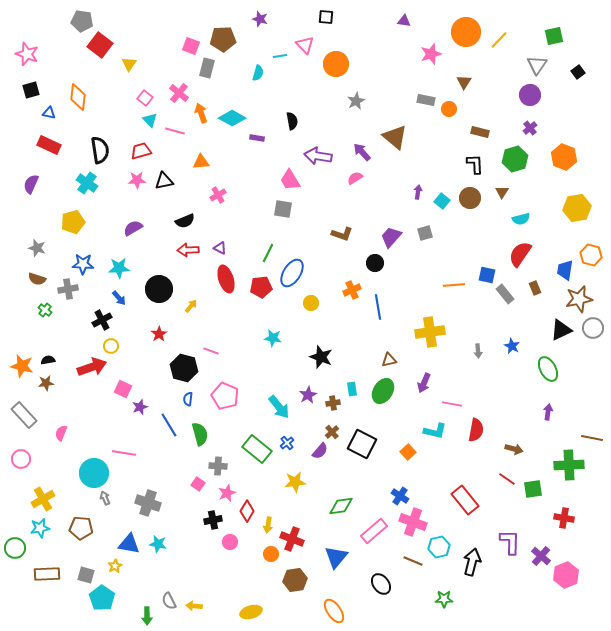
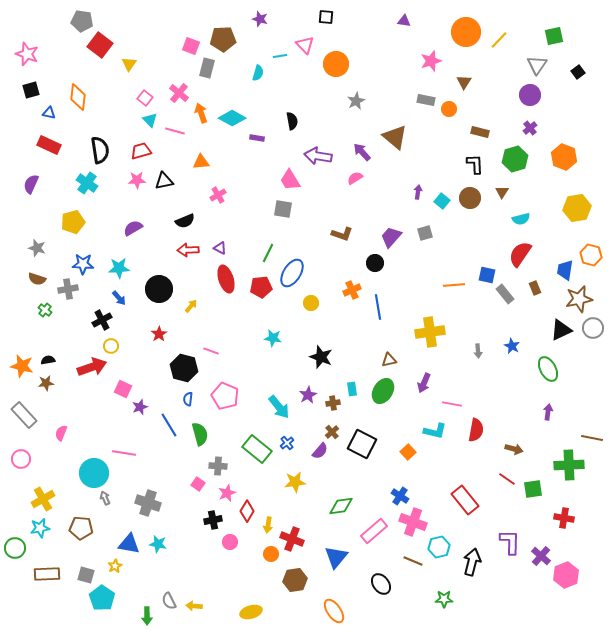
pink star at (431, 54): moved 7 px down
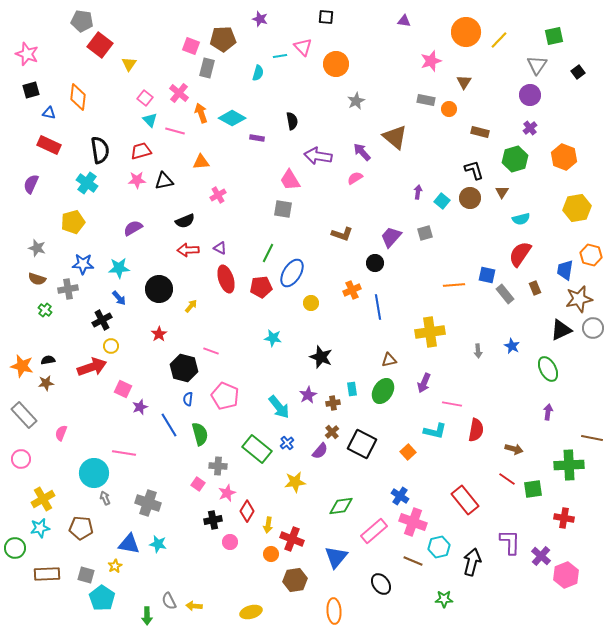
pink triangle at (305, 45): moved 2 px left, 2 px down
black L-shape at (475, 164): moved 1 px left, 6 px down; rotated 15 degrees counterclockwise
orange ellipse at (334, 611): rotated 30 degrees clockwise
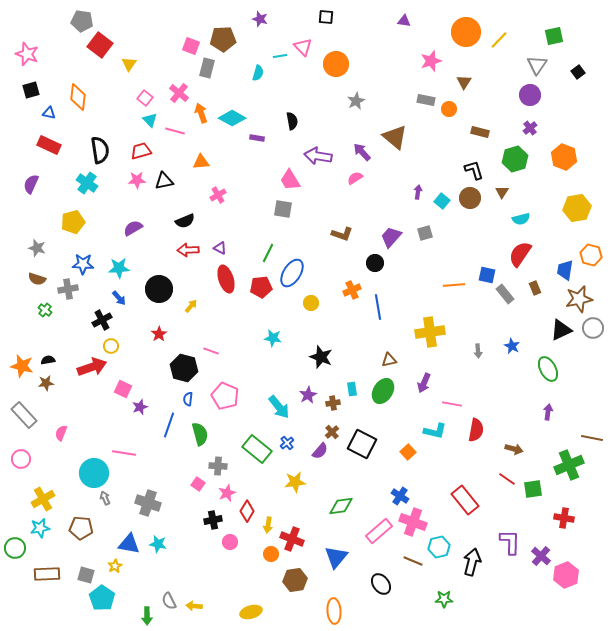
blue line at (169, 425): rotated 50 degrees clockwise
green cross at (569, 465): rotated 20 degrees counterclockwise
pink rectangle at (374, 531): moved 5 px right
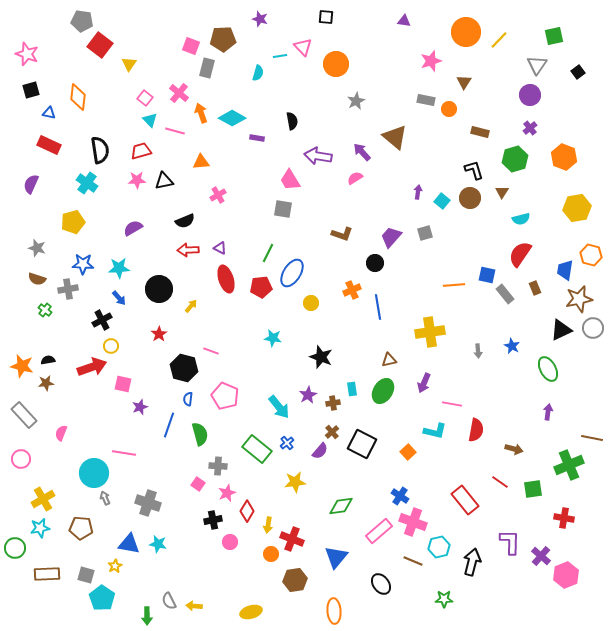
pink square at (123, 389): moved 5 px up; rotated 12 degrees counterclockwise
red line at (507, 479): moved 7 px left, 3 px down
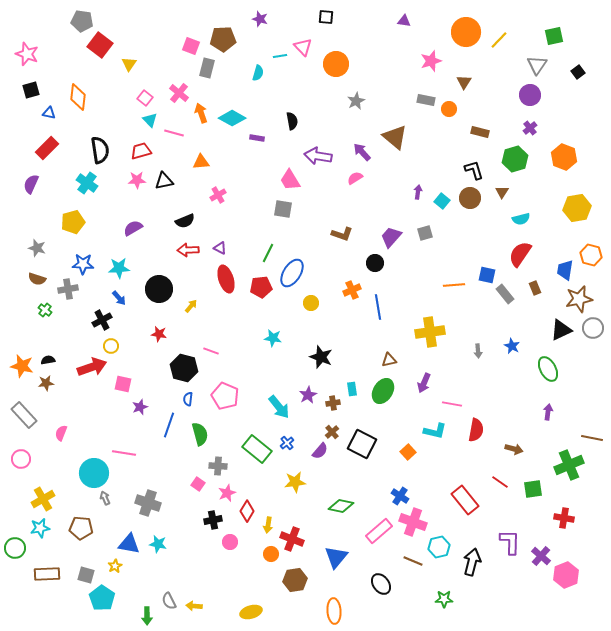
pink line at (175, 131): moved 1 px left, 2 px down
red rectangle at (49, 145): moved 2 px left, 3 px down; rotated 70 degrees counterclockwise
red star at (159, 334): rotated 28 degrees counterclockwise
green diamond at (341, 506): rotated 20 degrees clockwise
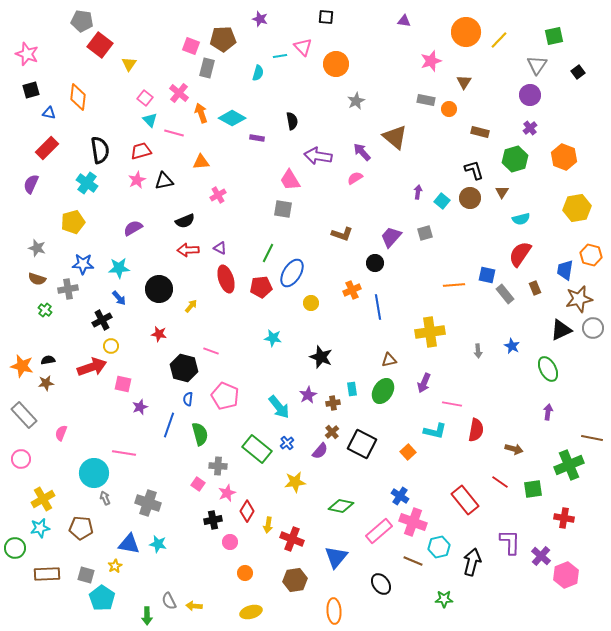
pink star at (137, 180): rotated 24 degrees counterclockwise
orange circle at (271, 554): moved 26 px left, 19 px down
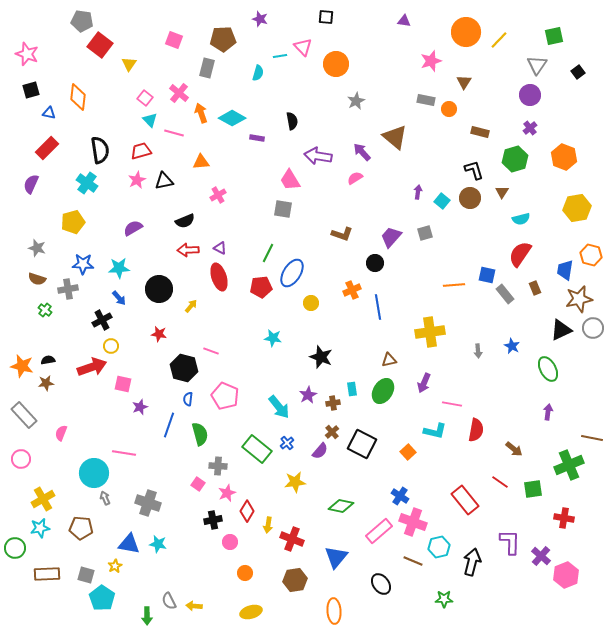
pink square at (191, 46): moved 17 px left, 6 px up
red ellipse at (226, 279): moved 7 px left, 2 px up
brown arrow at (514, 449): rotated 24 degrees clockwise
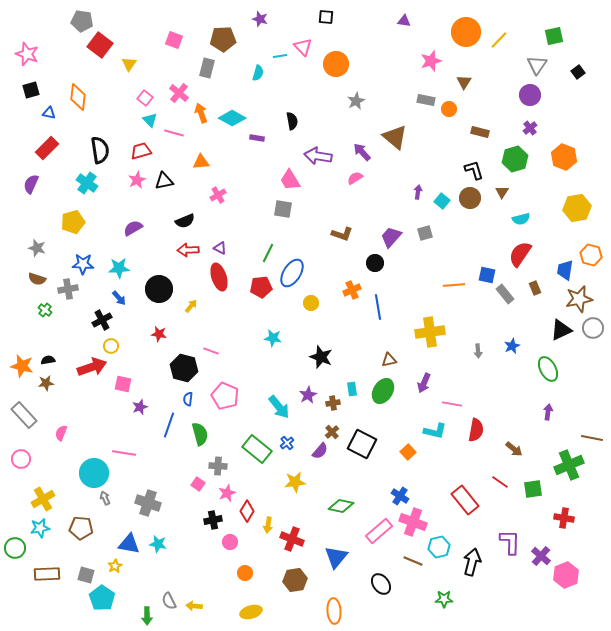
blue star at (512, 346): rotated 21 degrees clockwise
